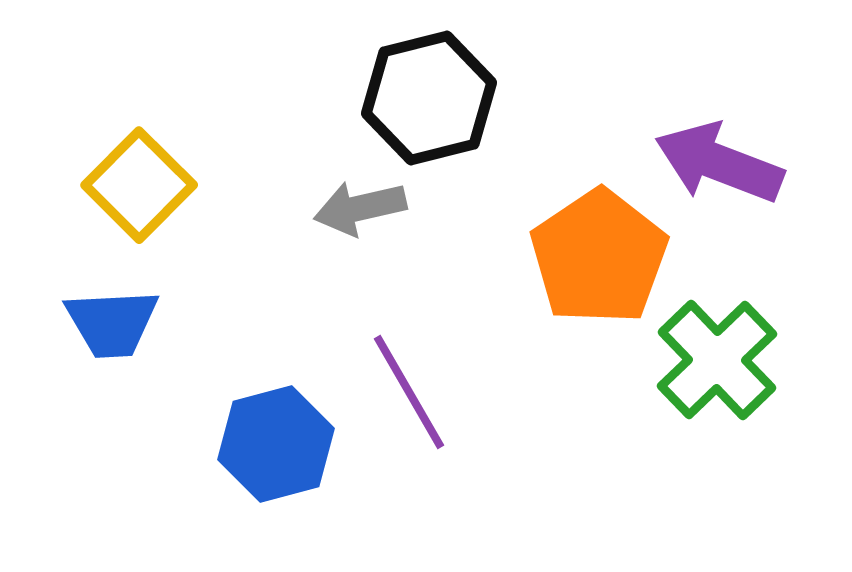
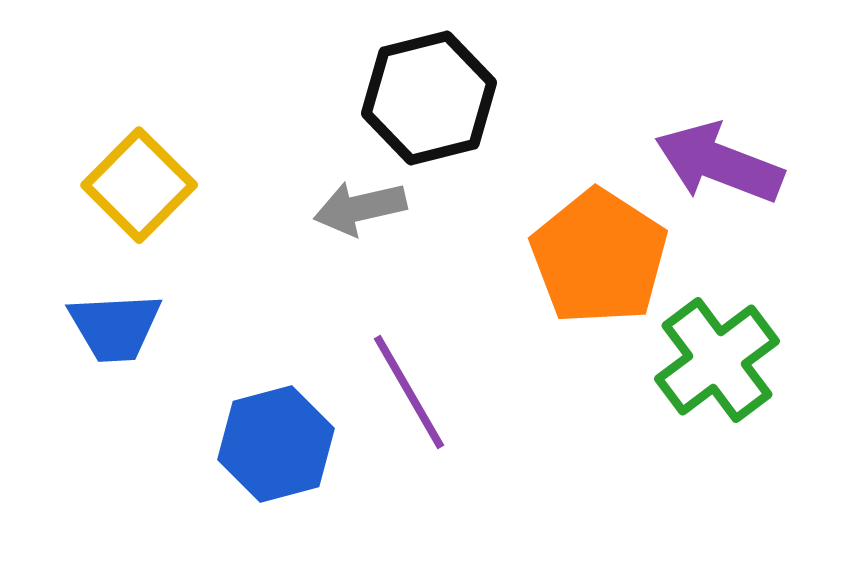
orange pentagon: rotated 5 degrees counterclockwise
blue trapezoid: moved 3 px right, 4 px down
green cross: rotated 7 degrees clockwise
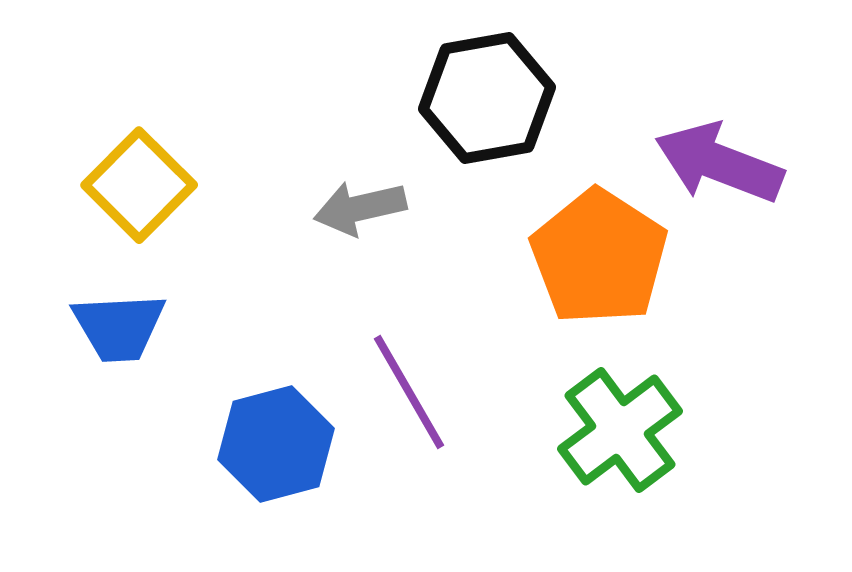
black hexagon: moved 58 px right; rotated 4 degrees clockwise
blue trapezoid: moved 4 px right
green cross: moved 97 px left, 70 px down
